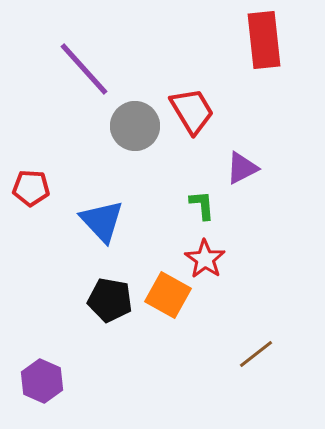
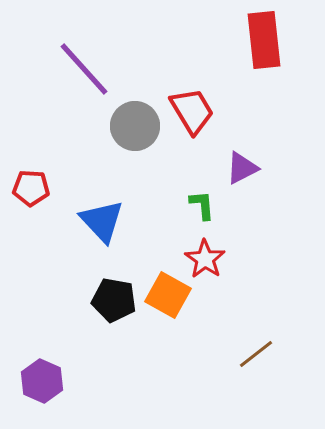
black pentagon: moved 4 px right
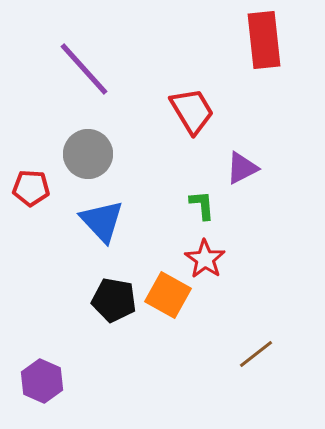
gray circle: moved 47 px left, 28 px down
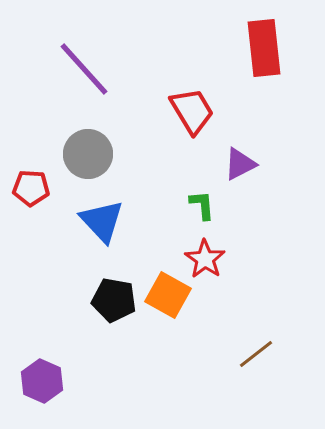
red rectangle: moved 8 px down
purple triangle: moved 2 px left, 4 px up
